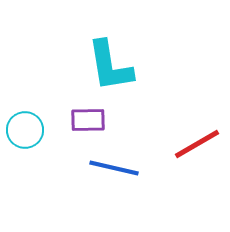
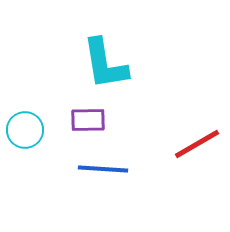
cyan L-shape: moved 5 px left, 2 px up
blue line: moved 11 px left, 1 px down; rotated 9 degrees counterclockwise
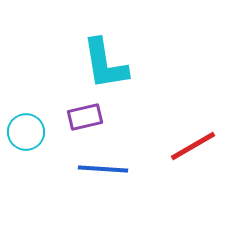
purple rectangle: moved 3 px left, 3 px up; rotated 12 degrees counterclockwise
cyan circle: moved 1 px right, 2 px down
red line: moved 4 px left, 2 px down
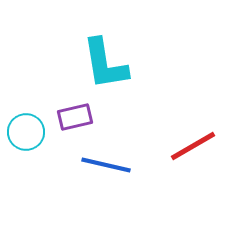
purple rectangle: moved 10 px left
blue line: moved 3 px right, 4 px up; rotated 9 degrees clockwise
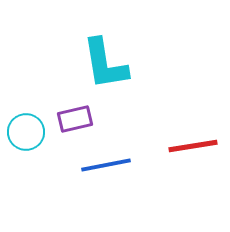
purple rectangle: moved 2 px down
red line: rotated 21 degrees clockwise
blue line: rotated 24 degrees counterclockwise
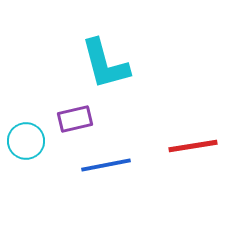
cyan L-shape: rotated 6 degrees counterclockwise
cyan circle: moved 9 px down
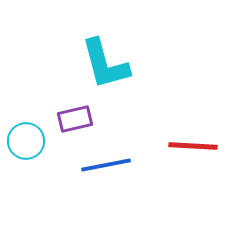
red line: rotated 12 degrees clockwise
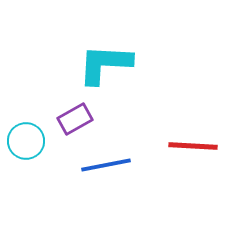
cyan L-shape: rotated 108 degrees clockwise
purple rectangle: rotated 16 degrees counterclockwise
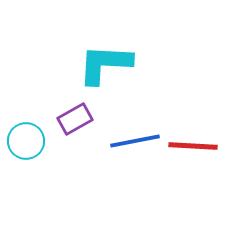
blue line: moved 29 px right, 24 px up
